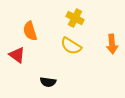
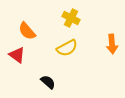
yellow cross: moved 4 px left
orange semicircle: moved 3 px left; rotated 24 degrees counterclockwise
yellow semicircle: moved 4 px left, 2 px down; rotated 60 degrees counterclockwise
black semicircle: rotated 147 degrees counterclockwise
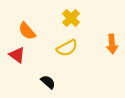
yellow cross: rotated 18 degrees clockwise
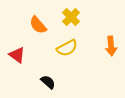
yellow cross: moved 1 px up
orange semicircle: moved 11 px right, 6 px up
orange arrow: moved 1 px left, 2 px down
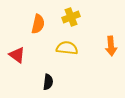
yellow cross: rotated 24 degrees clockwise
orange semicircle: moved 1 px up; rotated 126 degrees counterclockwise
yellow semicircle: rotated 145 degrees counterclockwise
black semicircle: rotated 56 degrees clockwise
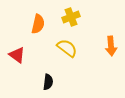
yellow semicircle: rotated 30 degrees clockwise
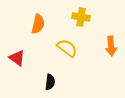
yellow cross: moved 10 px right; rotated 30 degrees clockwise
red triangle: moved 3 px down
black semicircle: moved 2 px right
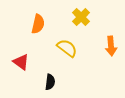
yellow cross: rotated 36 degrees clockwise
red triangle: moved 4 px right, 4 px down
